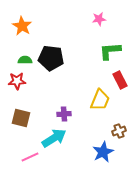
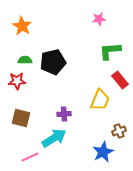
black pentagon: moved 2 px right, 4 px down; rotated 20 degrees counterclockwise
red rectangle: rotated 12 degrees counterclockwise
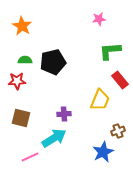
brown cross: moved 1 px left
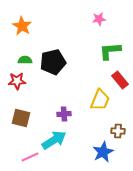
brown cross: rotated 24 degrees clockwise
cyan arrow: moved 2 px down
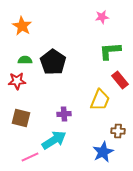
pink star: moved 3 px right, 2 px up
black pentagon: rotated 25 degrees counterclockwise
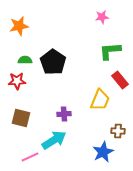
orange star: moved 3 px left; rotated 30 degrees clockwise
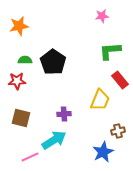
pink star: moved 1 px up
brown cross: rotated 16 degrees counterclockwise
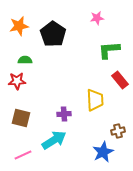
pink star: moved 5 px left, 2 px down
green L-shape: moved 1 px left, 1 px up
black pentagon: moved 28 px up
yellow trapezoid: moved 5 px left; rotated 25 degrees counterclockwise
pink line: moved 7 px left, 2 px up
